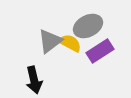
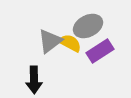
black arrow: rotated 12 degrees clockwise
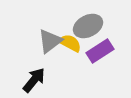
black arrow: rotated 140 degrees counterclockwise
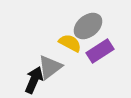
gray ellipse: rotated 12 degrees counterclockwise
gray triangle: moved 26 px down
black arrow: rotated 16 degrees counterclockwise
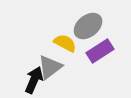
yellow semicircle: moved 5 px left
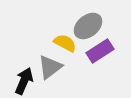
black arrow: moved 10 px left, 1 px down
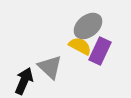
yellow semicircle: moved 15 px right, 3 px down
purple rectangle: rotated 32 degrees counterclockwise
gray triangle: rotated 40 degrees counterclockwise
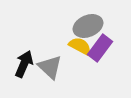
gray ellipse: rotated 16 degrees clockwise
purple rectangle: moved 3 px up; rotated 12 degrees clockwise
black arrow: moved 17 px up
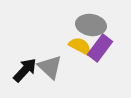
gray ellipse: moved 3 px right, 1 px up; rotated 32 degrees clockwise
black arrow: moved 1 px right, 6 px down; rotated 20 degrees clockwise
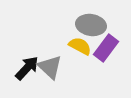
purple rectangle: moved 6 px right
black arrow: moved 2 px right, 2 px up
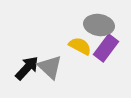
gray ellipse: moved 8 px right
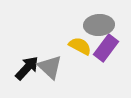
gray ellipse: rotated 12 degrees counterclockwise
